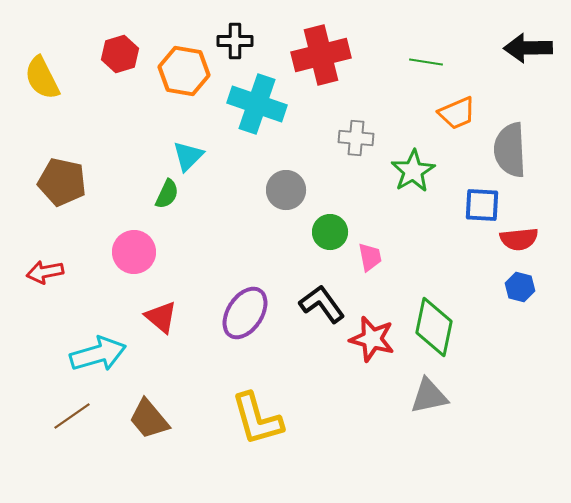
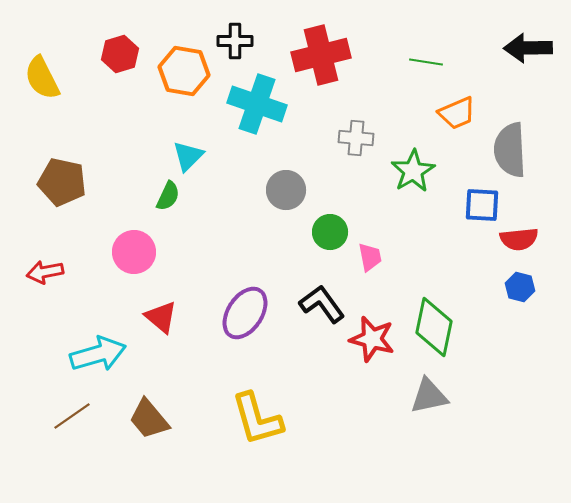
green semicircle: moved 1 px right, 2 px down
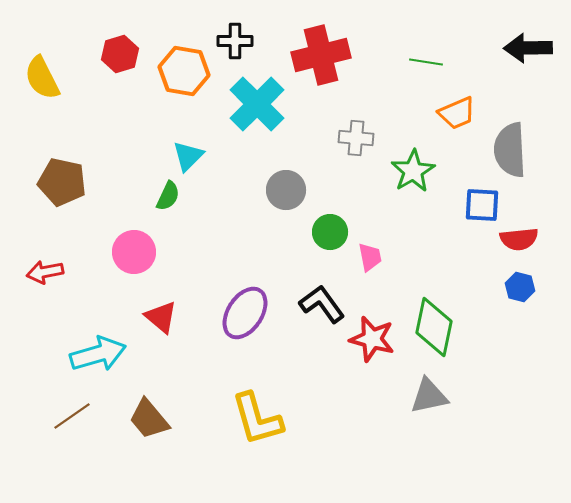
cyan cross: rotated 26 degrees clockwise
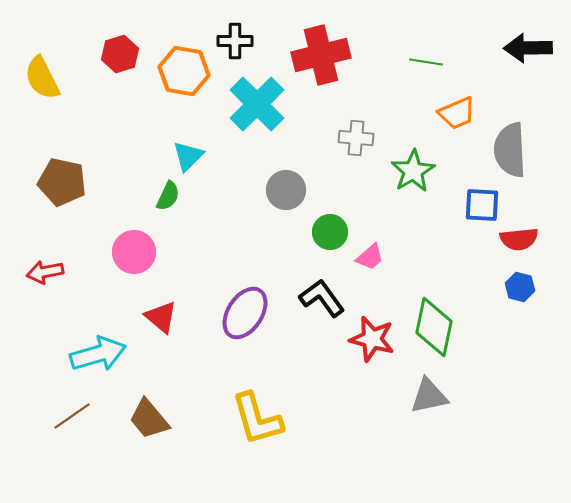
pink trapezoid: rotated 60 degrees clockwise
black L-shape: moved 6 px up
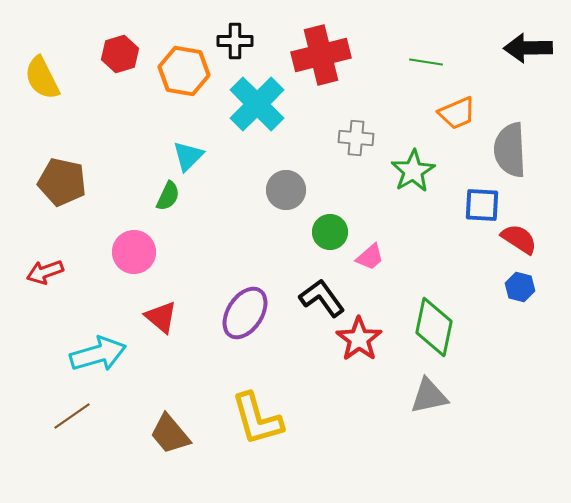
red semicircle: rotated 141 degrees counterclockwise
red arrow: rotated 9 degrees counterclockwise
red star: moved 13 px left; rotated 21 degrees clockwise
brown trapezoid: moved 21 px right, 15 px down
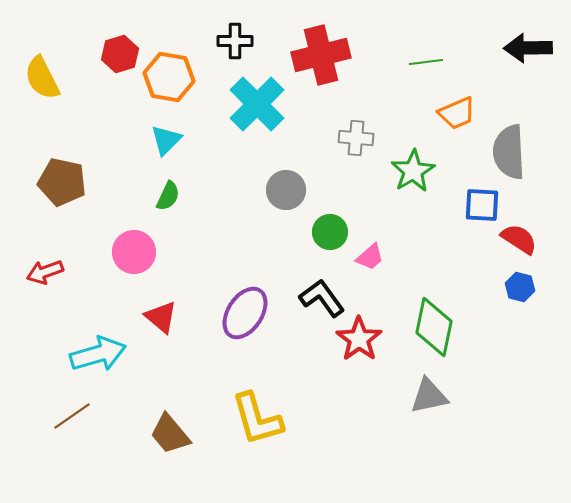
green line: rotated 16 degrees counterclockwise
orange hexagon: moved 15 px left, 6 px down
gray semicircle: moved 1 px left, 2 px down
cyan triangle: moved 22 px left, 16 px up
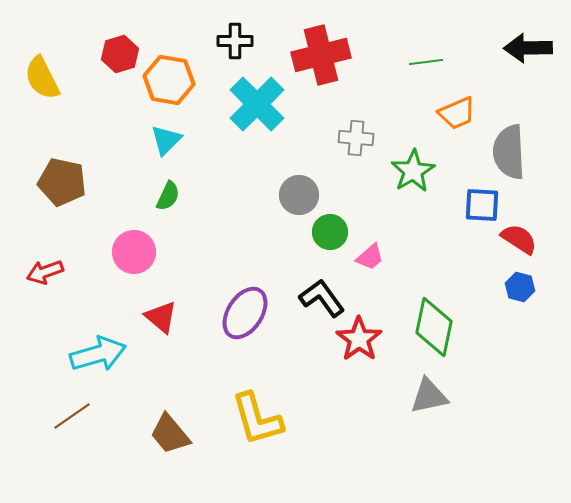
orange hexagon: moved 3 px down
gray circle: moved 13 px right, 5 px down
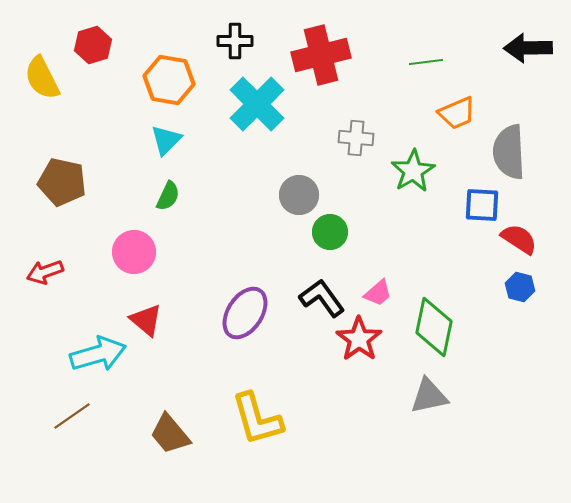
red hexagon: moved 27 px left, 9 px up
pink trapezoid: moved 8 px right, 36 px down
red triangle: moved 15 px left, 3 px down
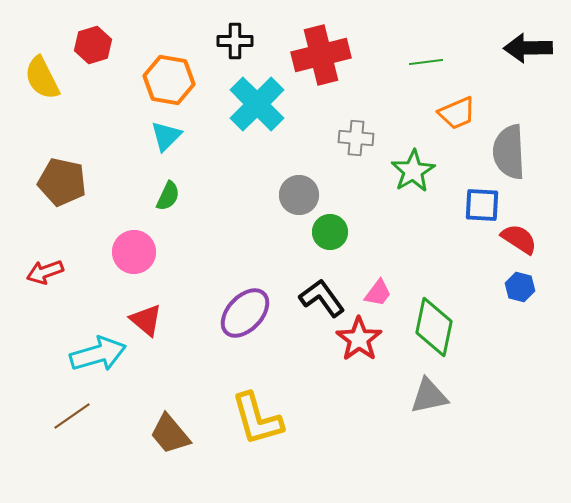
cyan triangle: moved 4 px up
pink trapezoid: rotated 12 degrees counterclockwise
purple ellipse: rotated 10 degrees clockwise
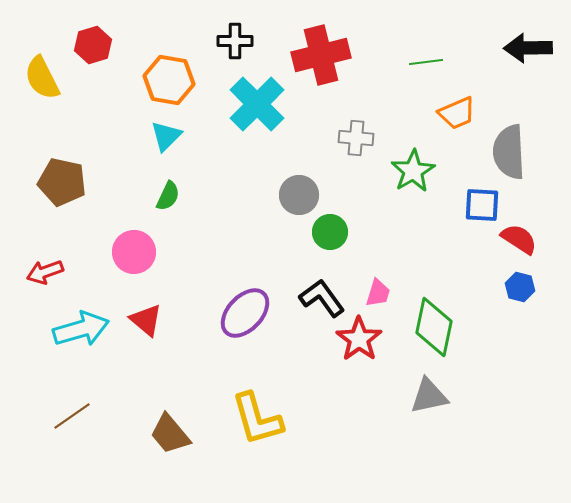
pink trapezoid: rotated 20 degrees counterclockwise
cyan arrow: moved 17 px left, 25 px up
